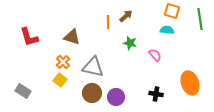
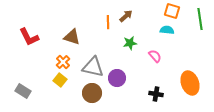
red L-shape: rotated 10 degrees counterclockwise
green star: rotated 24 degrees counterclockwise
pink semicircle: moved 1 px down
purple circle: moved 1 px right, 19 px up
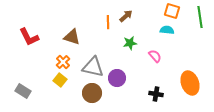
green line: moved 2 px up
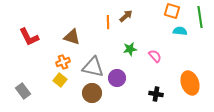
cyan semicircle: moved 13 px right, 1 px down
green star: moved 6 px down
orange cross: rotated 24 degrees clockwise
gray rectangle: rotated 21 degrees clockwise
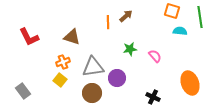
gray triangle: rotated 20 degrees counterclockwise
black cross: moved 3 px left, 3 px down; rotated 16 degrees clockwise
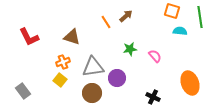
orange line: moved 2 px left; rotated 32 degrees counterclockwise
